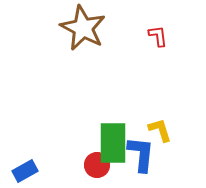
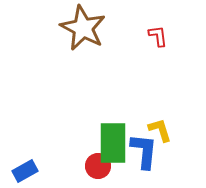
blue L-shape: moved 3 px right, 3 px up
red circle: moved 1 px right, 1 px down
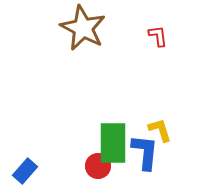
blue L-shape: moved 1 px right, 1 px down
blue rectangle: rotated 20 degrees counterclockwise
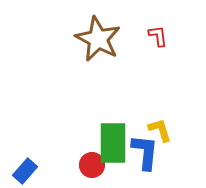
brown star: moved 15 px right, 11 px down
red circle: moved 6 px left, 1 px up
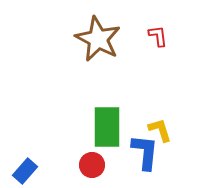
green rectangle: moved 6 px left, 16 px up
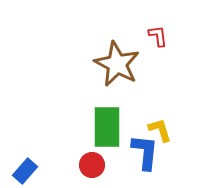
brown star: moved 19 px right, 25 px down
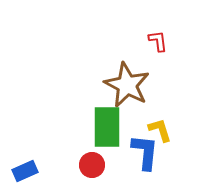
red L-shape: moved 5 px down
brown star: moved 10 px right, 21 px down
blue rectangle: rotated 25 degrees clockwise
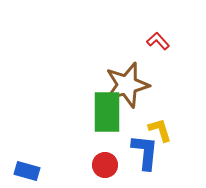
red L-shape: rotated 35 degrees counterclockwise
brown star: rotated 30 degrees clockwise
green rectangle: moved 15 px up
red circle: moved 13 px right
blue rectangle: moved 2 px right; rotated 40 degrees clockwise
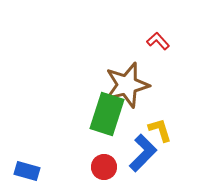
green rectangle: moved 2 px down; rotated 18 degrees clockwise
blue L-shape: moved 2 px left, 1 px down; rotated 39 degrees clockwise
red circle: moved 1 px left, 2 px down
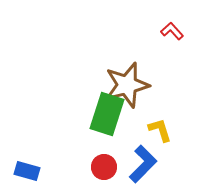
red L-shape: moved 14 px right, 10 px up
blue L-shape: moved 11 px down
